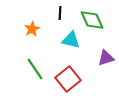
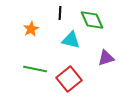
orange star: moved 1 px left
green line: rotated 45 degrees counterclockwise
red square: moved 1 px right
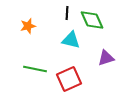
black line: moved 7 px right
orange star: moved 3 px left, 3 px up; rotated 14 degrees clockwise
red square: rotated 15 degrees clockwise
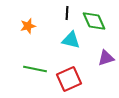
green diamond: moved 2 px right, 1 px down
